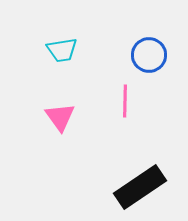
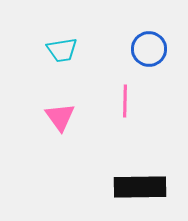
blue circle: moved 6 px up
black rectangle: rotated 33 degrees clockwise
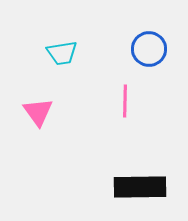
cyan trapezoid: moved 3 px down
pink triangle: moved 22 px left, 5 px up
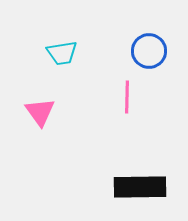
blue circle: moved 2 px down
pink line: moved 2 px right, 4 px up
pink triangle: moved 2 px right
